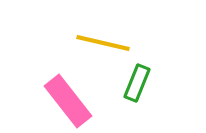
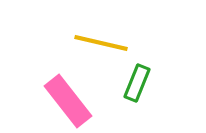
yellow line: moved 2 px left
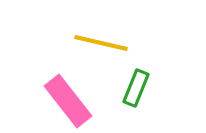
green rectangle: moved 1 px left, 5 px down
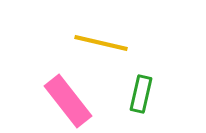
green rectangle: moved 5 px right, 6 px down; rotated 9 degrees counterclockwise
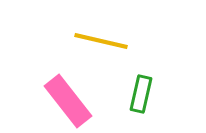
yellow line: moved 2 px up
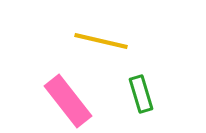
green rectangle: rotated 30 degrees counterclockwise
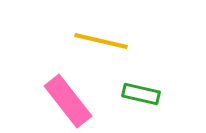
green rectangle: rotated 60 degrees counterclockwise
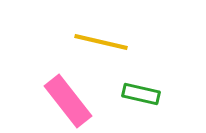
yellow line: moved 1 px down
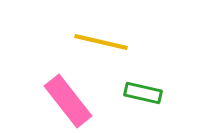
green rectangle: moved 2 px right, 1 px up
